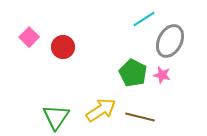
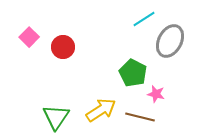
pink star: moved 6 px left, 19 px down
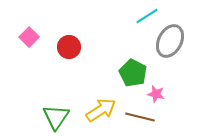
cyan line: moved 3 px right, 3 px up
red circle: moved 6 px right
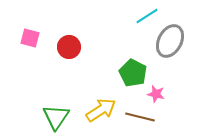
pink square: moved 1 px right, 1 px down; rotated 30 degrees counterclockwise
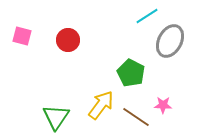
pink square: moved 8 px left, 2 px up
red circle: moved 1 px left, 7 px up
green pentagon: moved 2 px left
pink star: moved 7 px right, 11 px down; rotated 12 degrees counterclockwise
yellow arrow: moved 5 px up; rotated 20 degrees counterclockwise
brown line: moved 4 px left; rotated 20 degrees clockwise
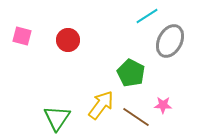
green triangle: moved 1 px right, 1 px down
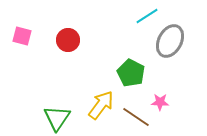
pink star: moved 3 px left, 3 px up
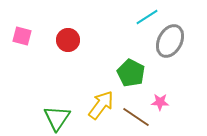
cyan line: moved 1 px down
